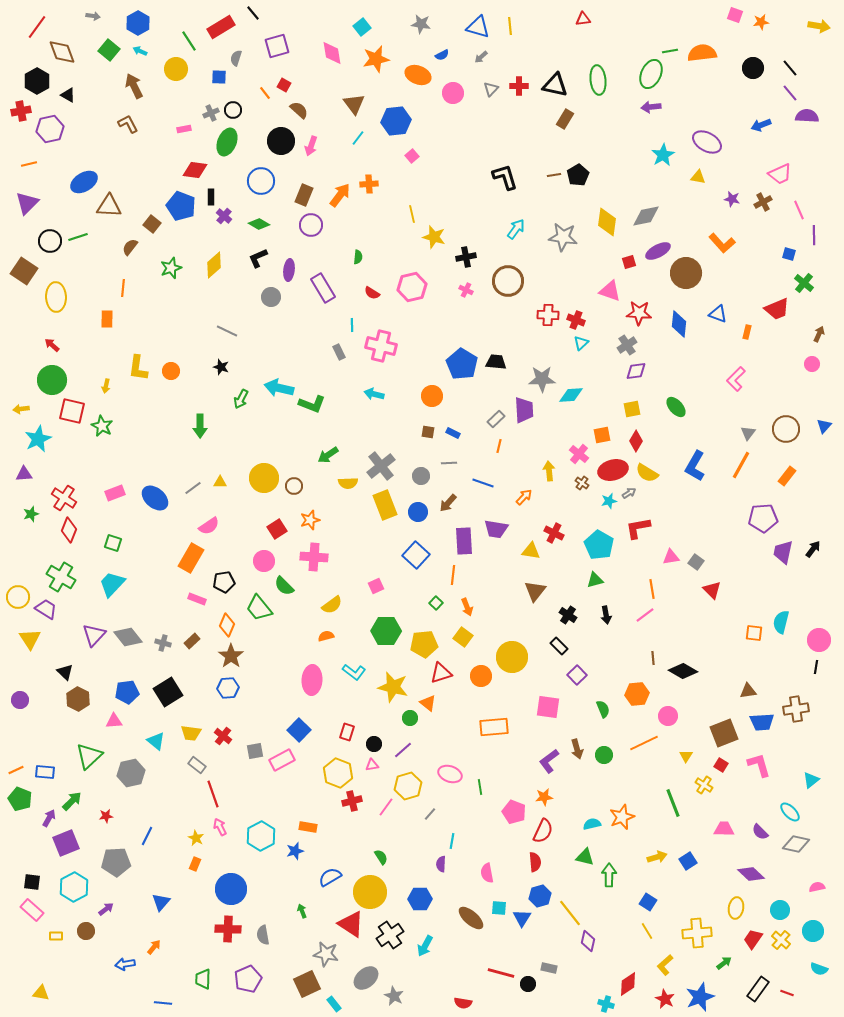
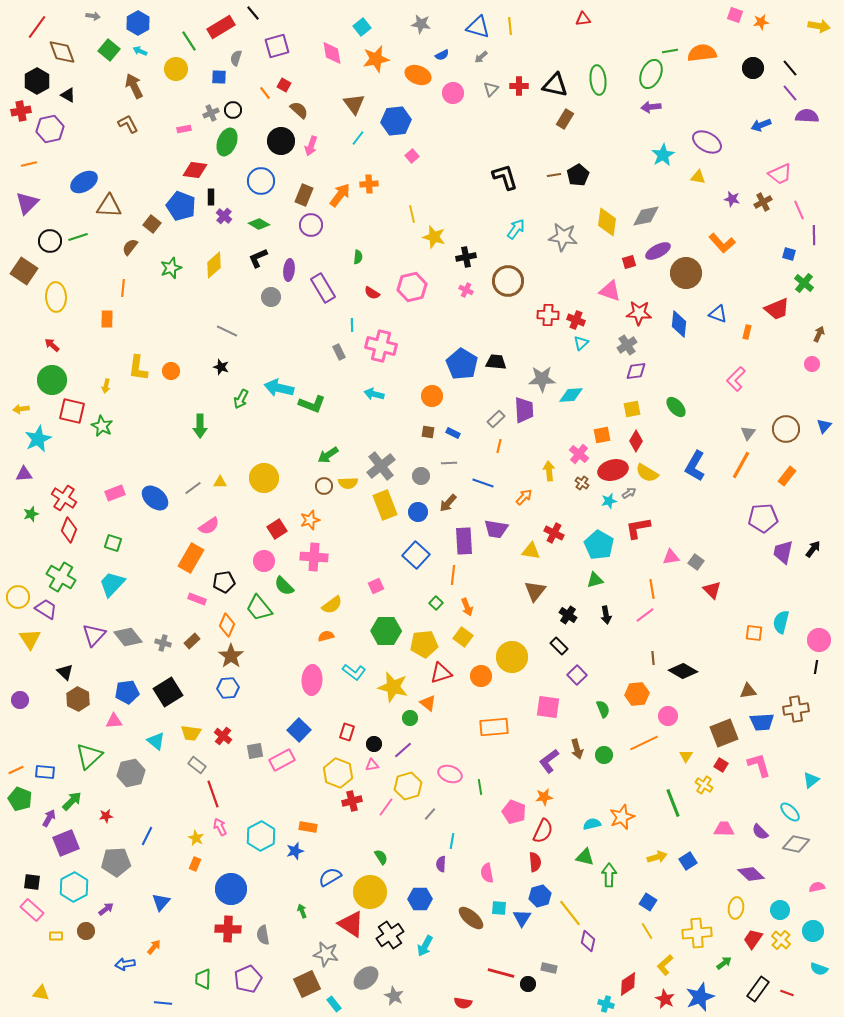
brown circle at (294, 486): moved 30 px right
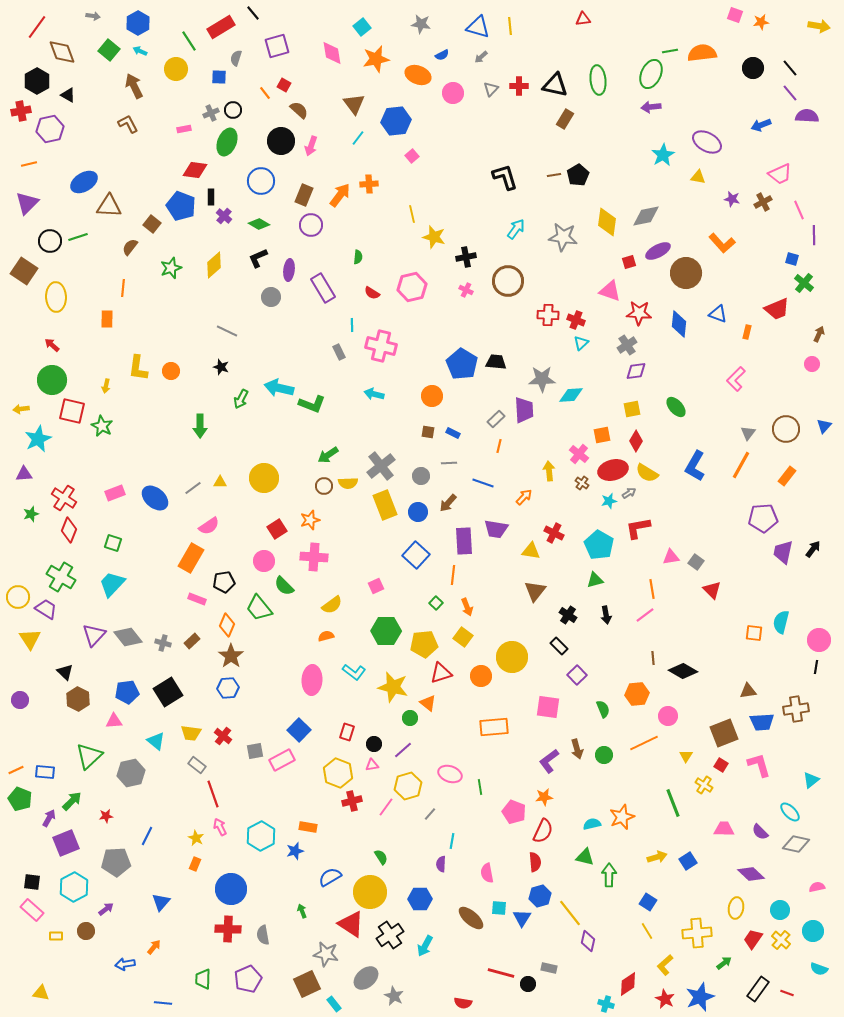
blue square at (789, 254): moved 3 px right, 5 px down
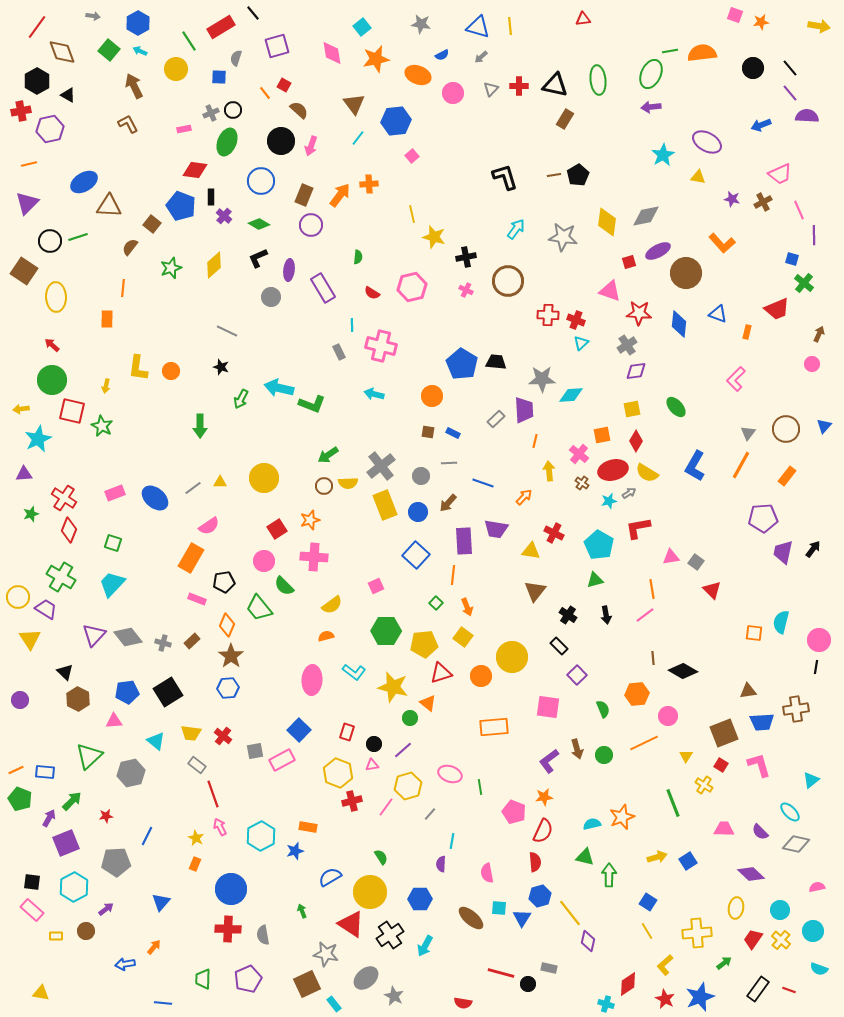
orange line at (499, 446): moved 36 px right, 5 px up
red line at (787, 993): moved 2 px right, 3 px up
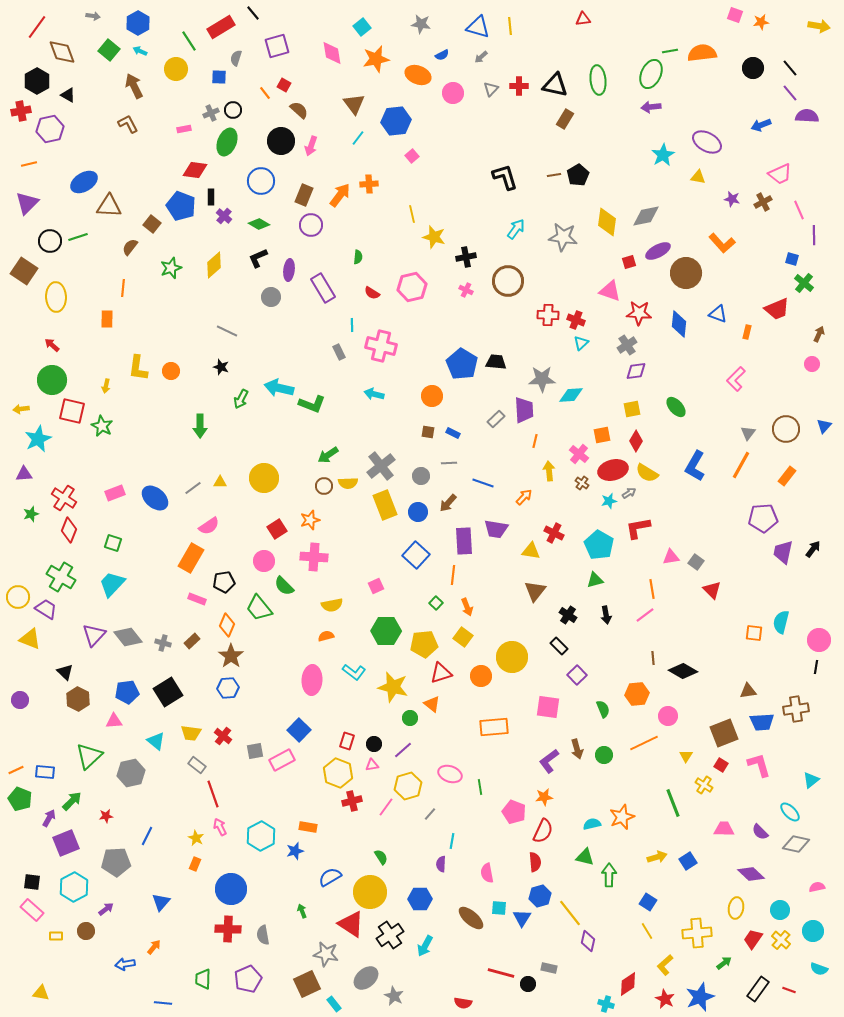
yellow semicircle at (332, 605): rotated 25 degrees clockwise
yellow triangle at (30, 639): rotated 35 degrees counterclockwise
orange triangle at (428, 703): moved 4 px right, 1 px down
red rectangle at (347, 732): moved 9 px down
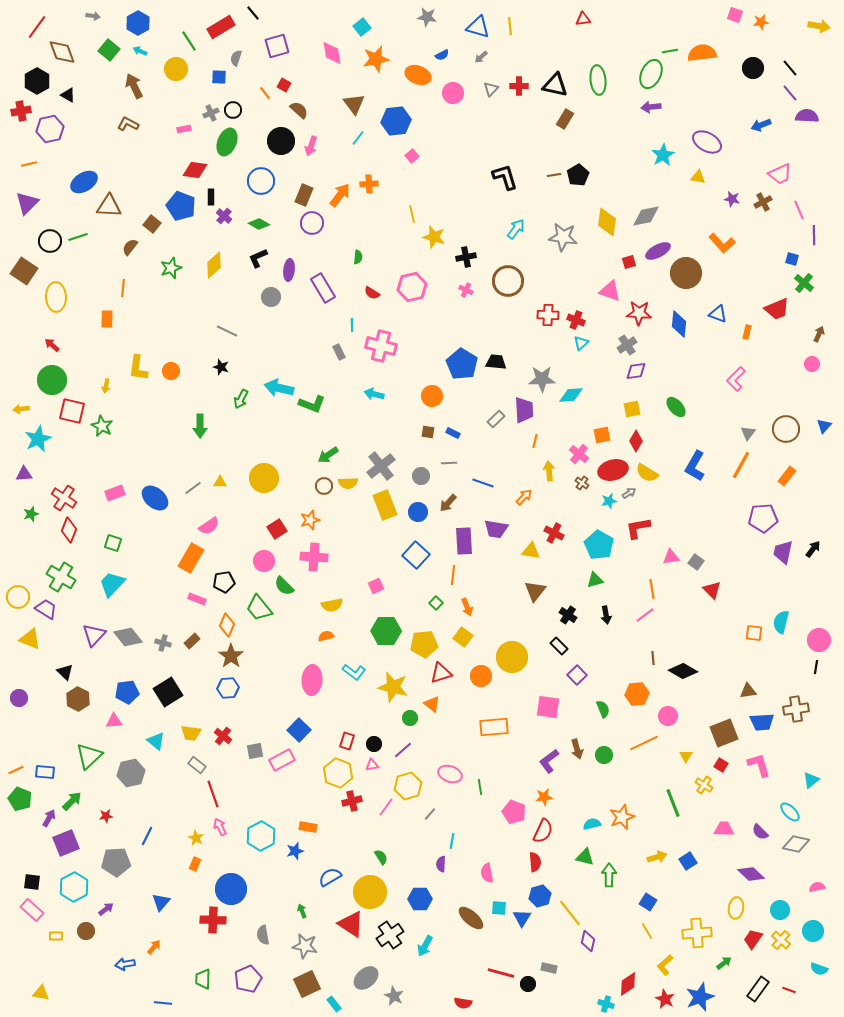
gray star at (421, 24): moved 6 px right, 7 px up
brown L-shape at (128, 124): rotated 35 degrees counterclockwise
purple circle at (311, 225): moved 1 px right, 2 px up
purple circle at (20, 700): moved 1 px left, 2 px up
red cross at (228, 929): moved 15 px left, 9 px up
gray star at (326, 954): moved 21 px left, 8 px up
